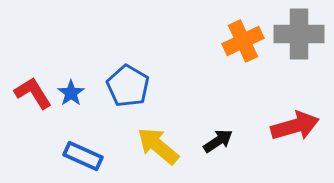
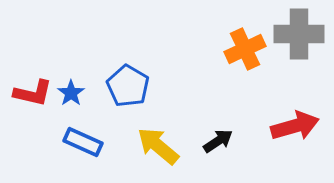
orange cross: moved 2 px right, 8 px down
red L-shape: rotated 135 degrees clockwise
blue rectangle: moved 14 px up
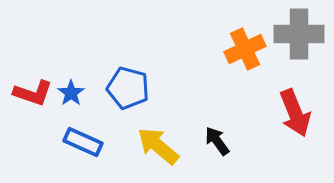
blue pentagon: moved 2 px down; rotated 15 degrees counterclockwise
red L-shape: rotated 6 degrees clockwise
red arrow: moved 13 px up; rotated 84 degrees clockwise
black arrow: moved 1 px left; rotated 92 degrees counterclockwise
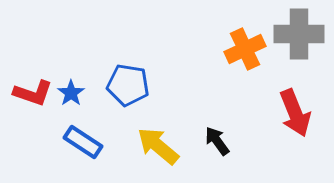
blue pentagon: moved 3 px up; rotated 6 degrees counterclockwise
blue rectangle: rotated 9 degrees clockwise
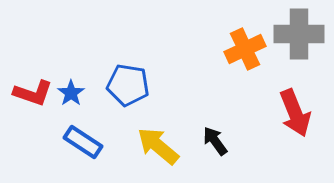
black arrow: moved 2 px left
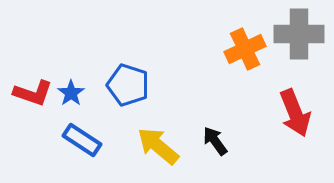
blue pentagon: rotated 9 degrees clockwise
blue rectangle: moved 1 px left, 2 px up
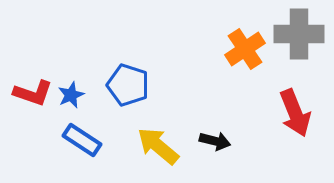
orange cross: rotated 9 degrees counterclockwise
blue star: moved 2 px down; rotated 12 degrees clockwise
black arrow: rotated 140 degrees clockwise
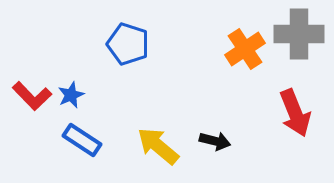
blue pentagon: moved 41 px up
red L-shape: moved 1 px left, 3 px down; rotated 27 degrees clockwise
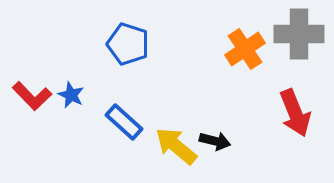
blue star: rotated 24 degrees counterclockwise
blue rectangle: moved 42 px right, 18 px up; rotated 9 degrees clockwise
yellow arrow: moved 18 px right
